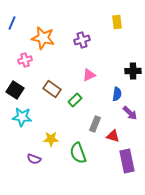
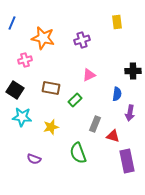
brown rectangle: moved 1 px left, 1 px up; rotated 24 degrees counterclockwise
purple arrow: rotated 56 degrees clockwise
yellow star: moved 12 px up; rotated 14 degrees counterclockwise
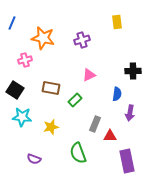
red triangle: moved 3 px left; rotated 16 degrees counterclockwise
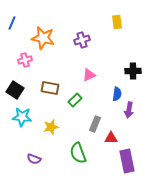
brown rectangle: moved 1 px left
purple arrow: moved 1 px left, 3 px up
red triangle: moved 1 px right, 2 px down
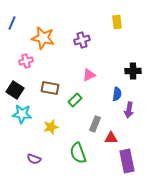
pink cross: moved 1 px right, 1 px down
cyan star: moved 3 px up
